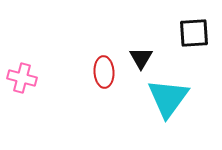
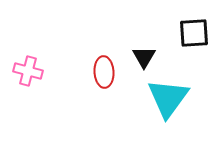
black triangle: moved 3 px right, 1 px up
pink cross: moved 6 px right, 7 px up
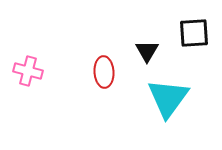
black triangle: moved 3 px right, 6 px up
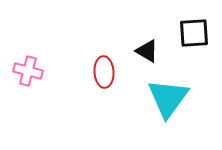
black triangle: rotated 30 degrees counterclockwise
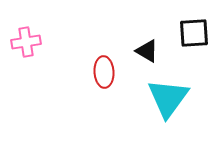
pink cross: moved 2 px left, 29 px up; rotated 24 degrees counterclockwise
